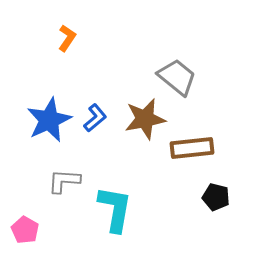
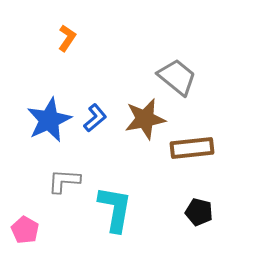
black pentagon: moved 17 px left, 15 px down
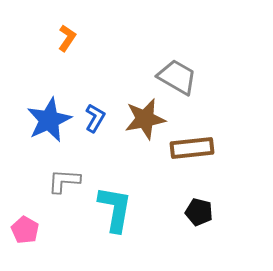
gray trapezoid: rotated 9 degrees counterclockwise
blue L-shape: rotated 20 degrees counterclockwise
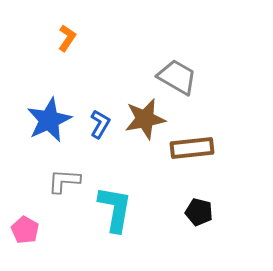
blue L-shape: moved 5 px right, 6 px down
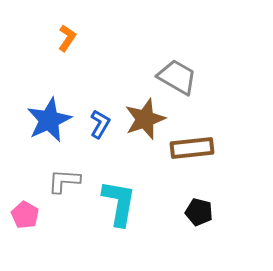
brown star: rotated 9 degrees counterclockwise
cyan L-shape: moved 4 px right, 6 px up
pink pentagon: moved 15 px up
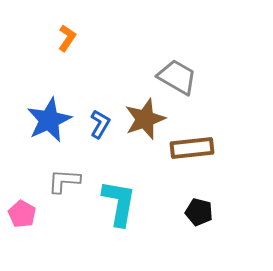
pink pentagon: moved 3 px left, 1 px up
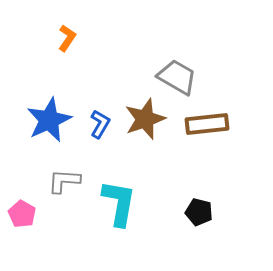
brown rectangle: moved 15 px right, 24 px up
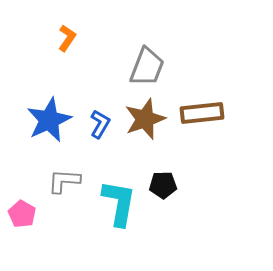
gray trapezoid: moved 30 px left, 10 px up; rotated 81 degrees clockwise
brown rectangle: moved 5 px left, 11 px up
black pentagon: moved 36 px left, 27 px up; rotated 16 degrees counterclockwise
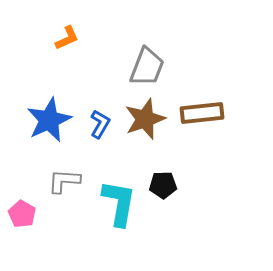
orange L-shape: rotated 32 degrees clockwise
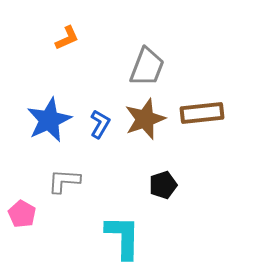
black pentagon: rotated 16 degrees counterclockwise
cyan L-shape: moved 4 px right, 34 px down; rotated 9 degrees counterclockwise
